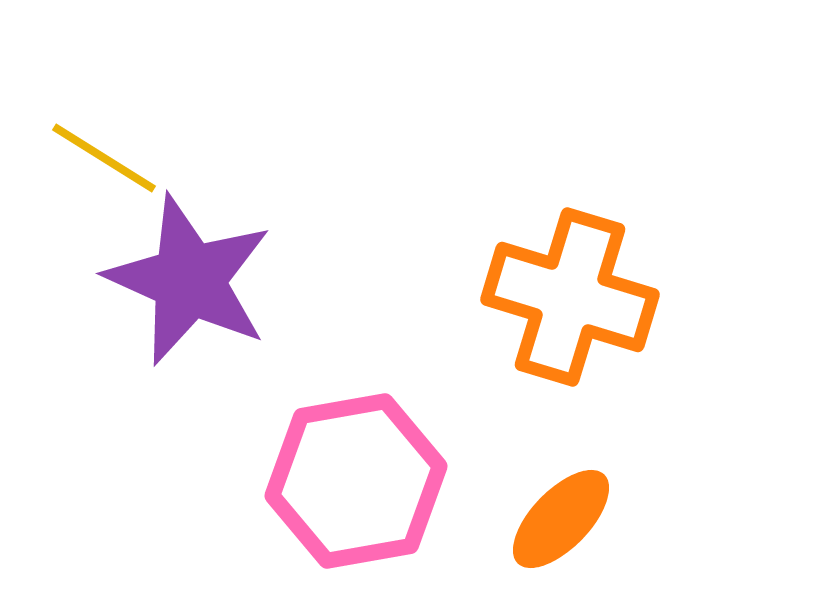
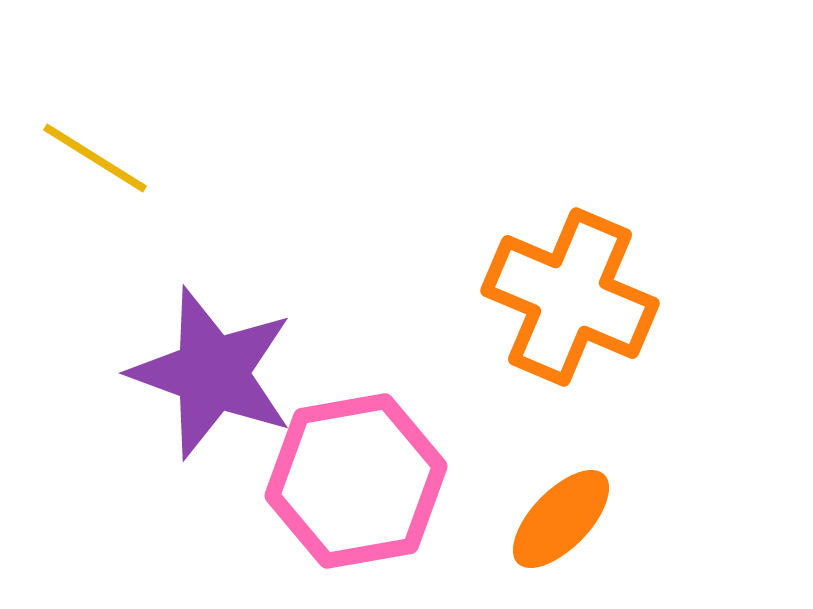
yellow line: moved 9 px left
purple star: moved 23 px right, 93 px down; rotated 4 degrees counterclockwise
orange cross: rotated 6 degrees clockwise
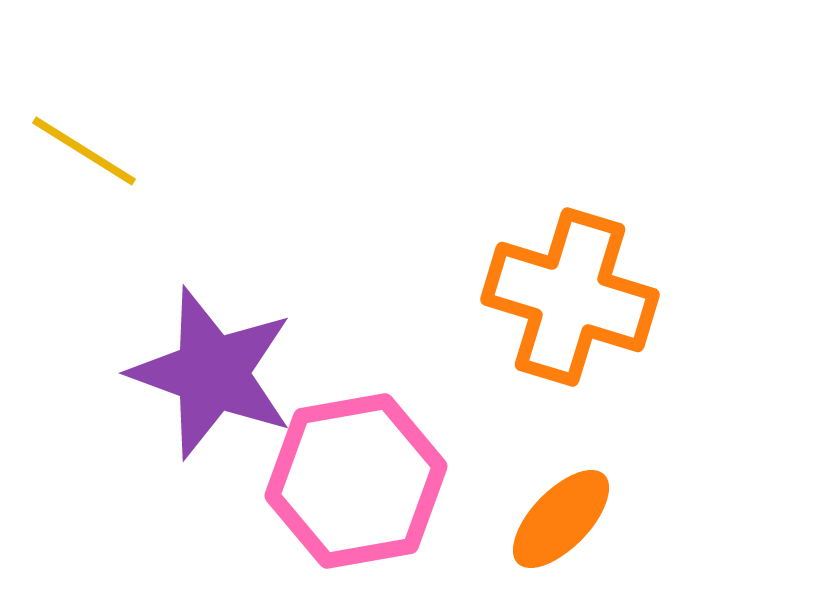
yellow line: moved 11 px left, 7 px up
orange cross: rotated 6 degrees counterclockwise
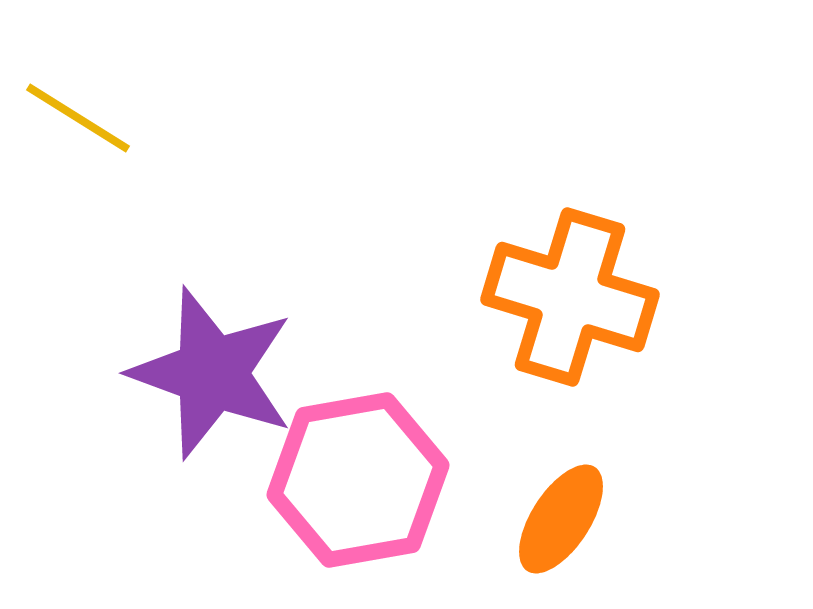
yellow line: moved 6 px left, 33 px up
pink hexagon: moved 2 px right, 1 px up
orange ellipse: rotated 11 degrees counterclockwise
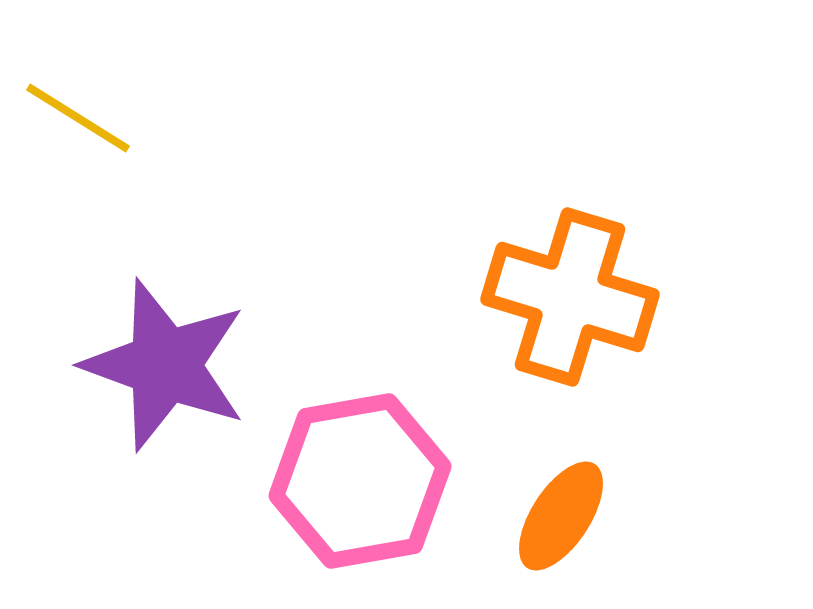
purple star: moved 47 px left, 8 px up
pink hexagon: moved 2 px right, 1 px down
orange ellipse: moved 3 px up
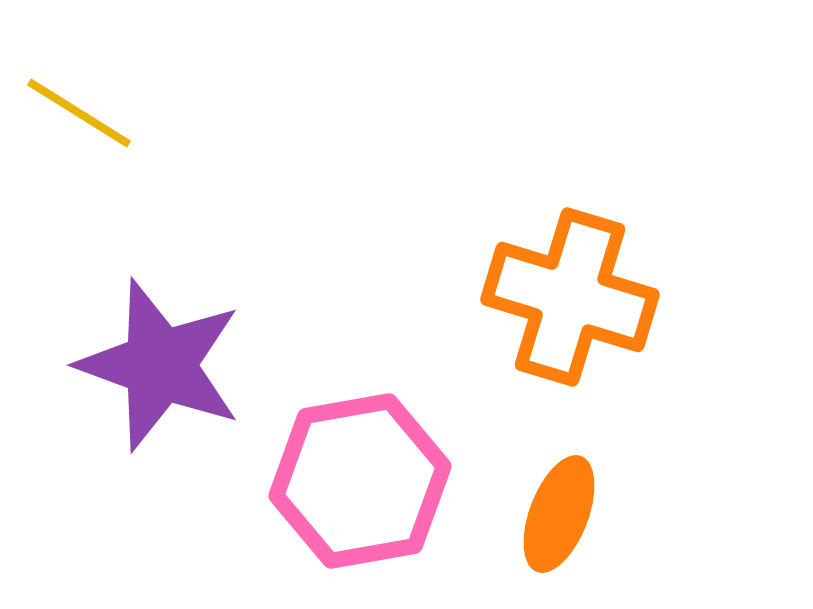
yellow line: moved 1 px right, 5 px up
purple star: moved 5 px left
orange ellipse: moved 2 px left, 2 px up; rotated 12 degrees counterclockwise
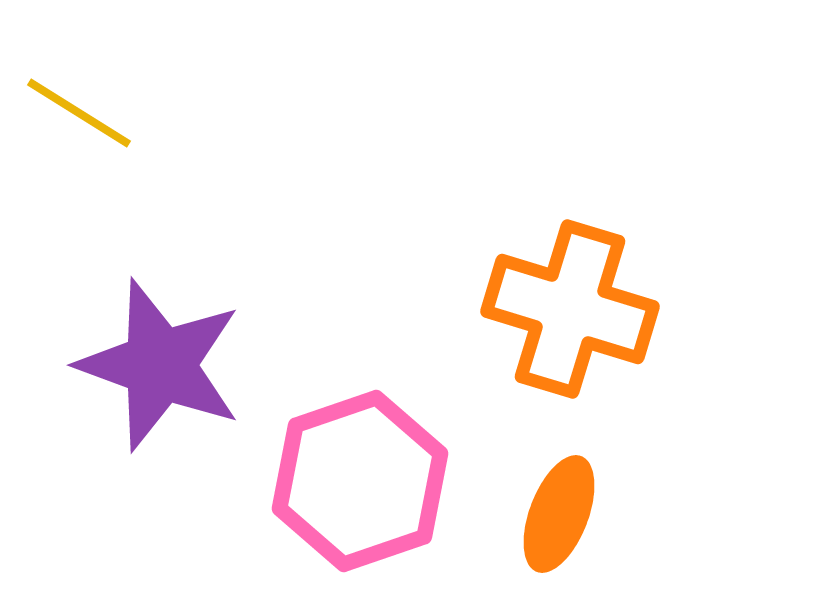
orange cross: moved 12 px down
pink hexagon: rotated 9 degrees counterclockwise
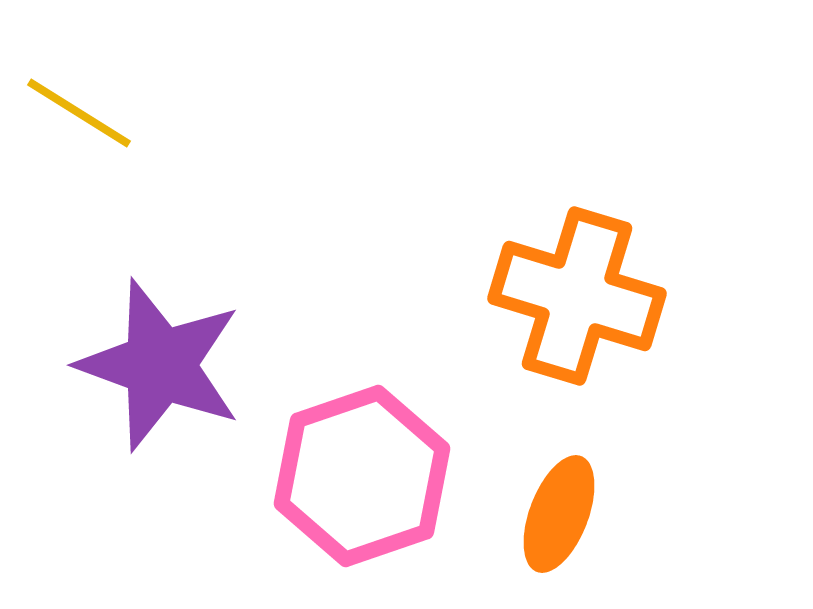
orange cross: moved 7 px right, 13 px up
pink hexagon: moved 2 px right, 5 px up
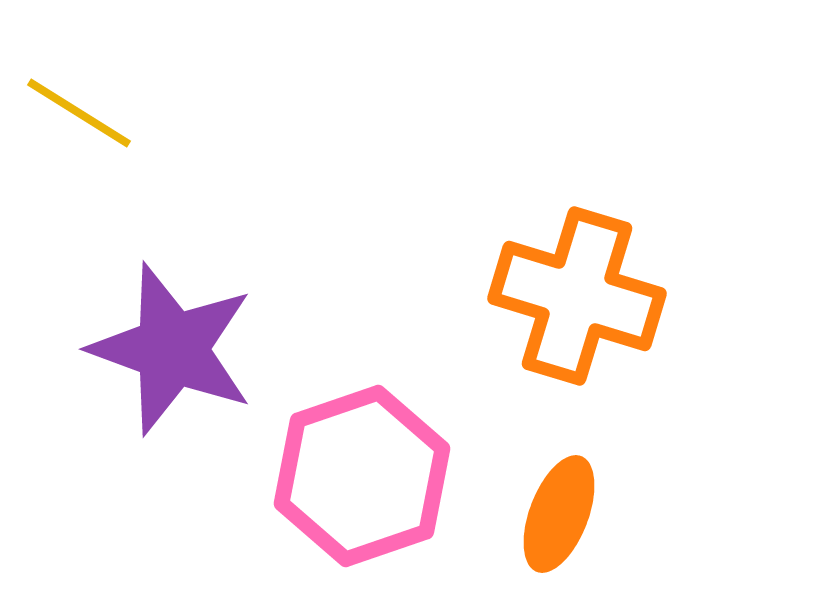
purple star: moved 12 px right, 16 px up
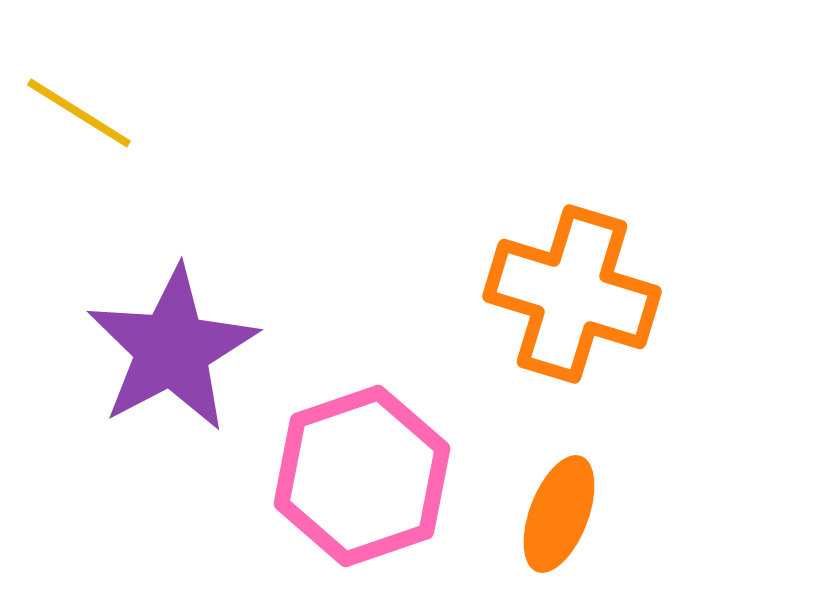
orange cross: moved 5 px left, 2 px up
purple star: rotated 24 degrees clockwise
